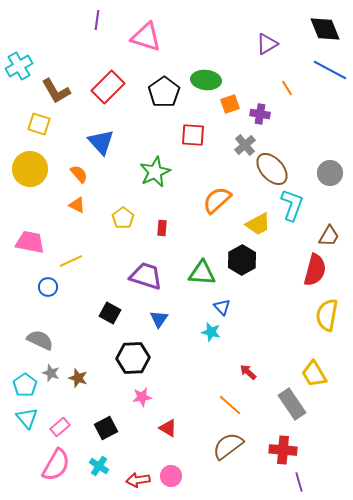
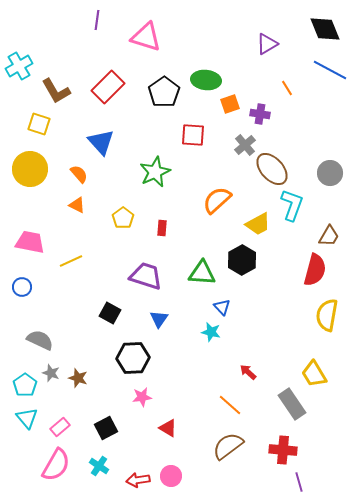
blue circle at (48, 287): moved 26 px left
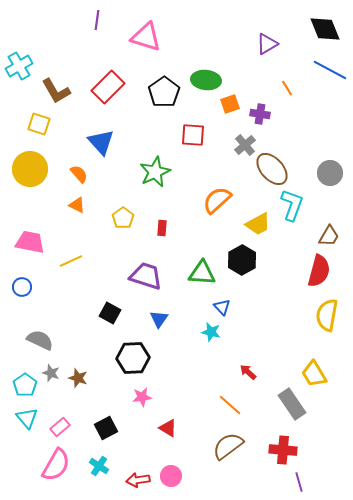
red semicircle at (315, 270): moved 4 px right, 1 px down
